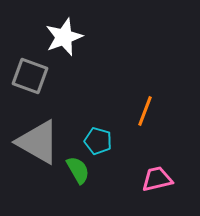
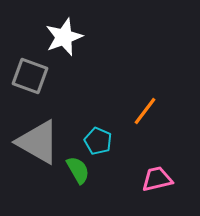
orange line: rotated 16 degrees clockwise
cyan pentagon: rotated 8 degrees clockwise
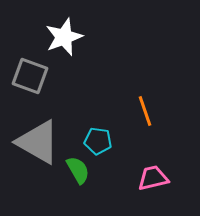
orange line: rotated 56 degrees counterclockwise
cyan pentagon: rotated 16 degrees counterclockwise
pink trapezoid: moved 4 px left, 1 px up
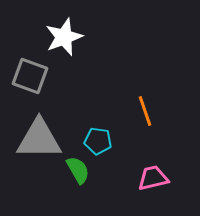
gray triangle: moved 1 px right, 3 px up; rotated 30 degrees counterclockwise
